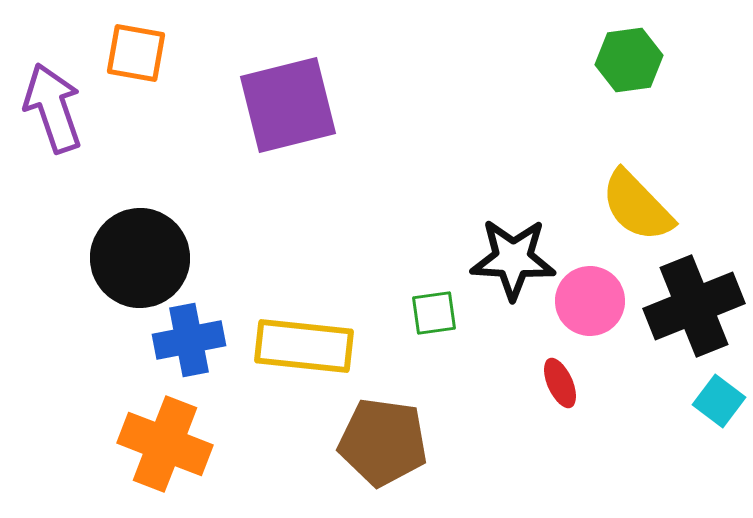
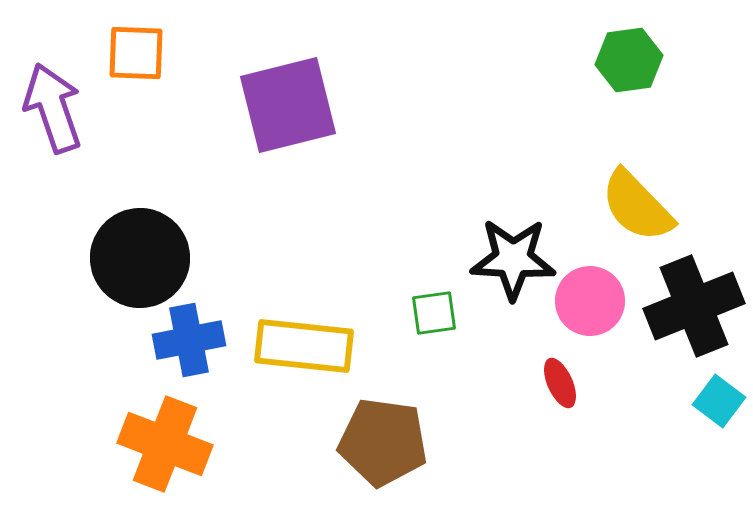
orange square: rotated 8 degrees counterclockwise
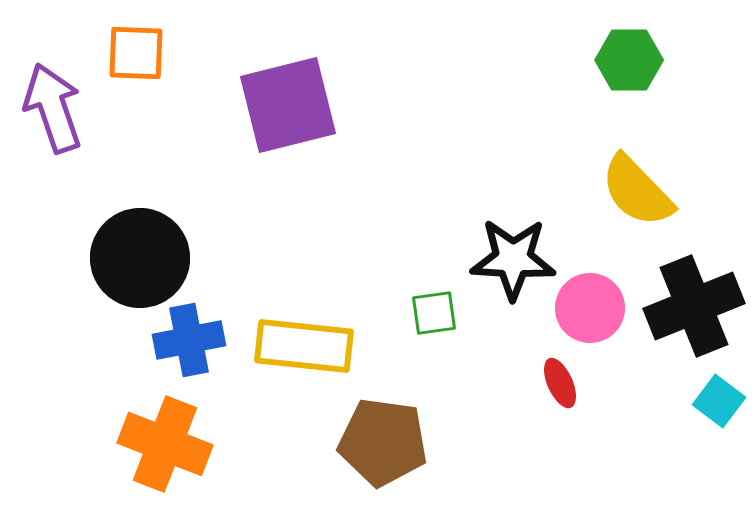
green hexagon: rotated 8 degrees clockwise
yellow semicircle: moved 15 px up
pink circle: moved 7 px down
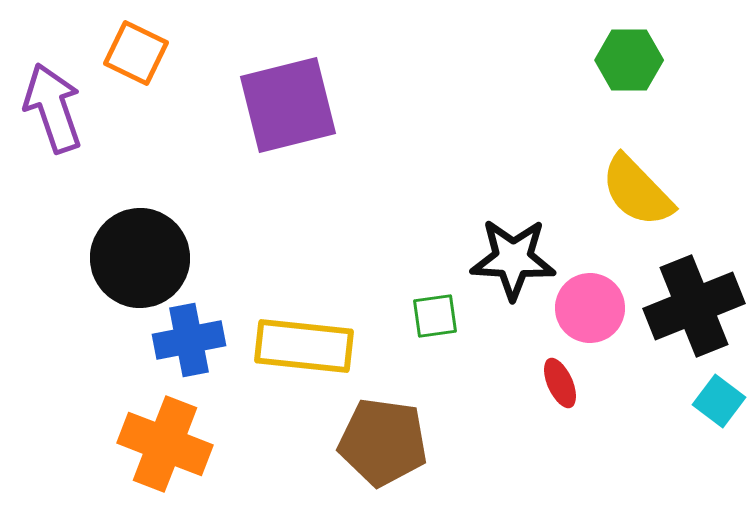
orange square: rotated 24 degrees clockwise
green square: moved 1 px right, 3 px down
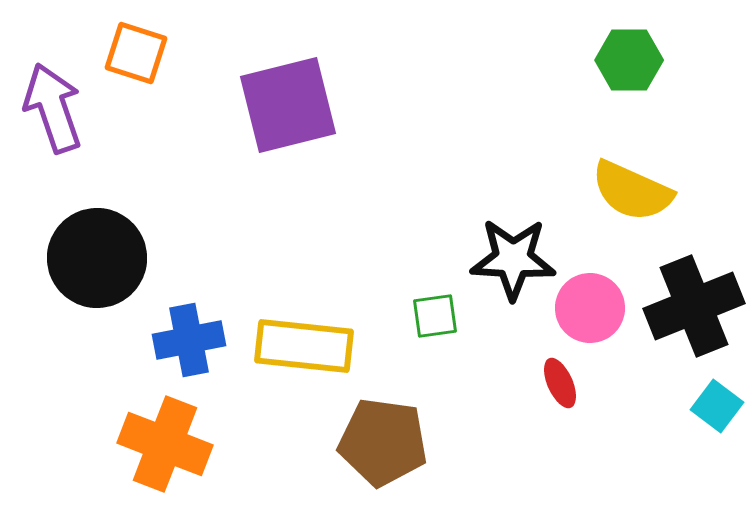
orange square: rotated 8 degrees counterclockwise
yellow semicircle: moved 5 px left; rotated 22 degrees counterclockwise
black circle: moved 43 px left
cyan square: moved 2 px left, 5 px down
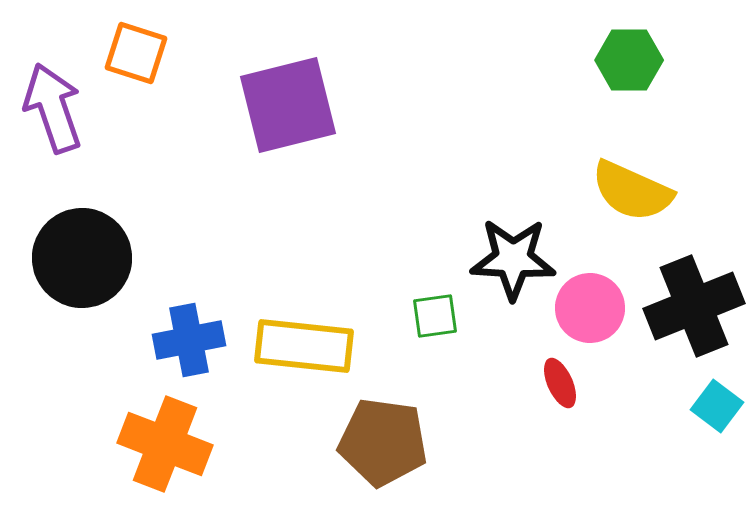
black circle: moved 15 px left
